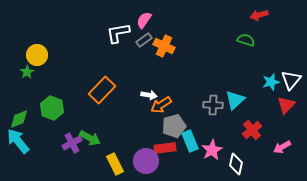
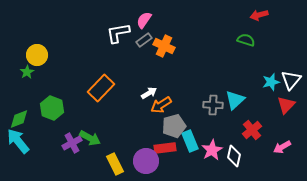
orange rectangle: moved 1 px left, 2 px up
white arrow: moved 2 px up; rotated 42 degrees counterclockwise
white diamond: moved 2 px left, 8 px up
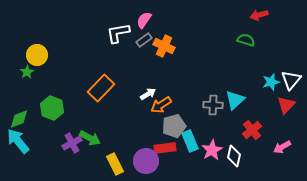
white arrow: moved 1 px left, 1 px down
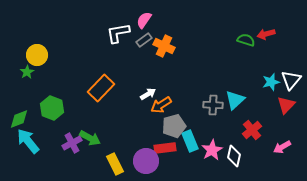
red arrow: moved 7 px right, 19 px down
cyan arrow: moved 10 px right
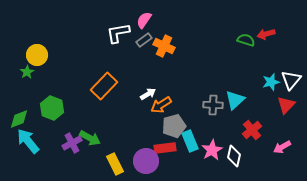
orange rectangle: moved 3 px right, 2 px up
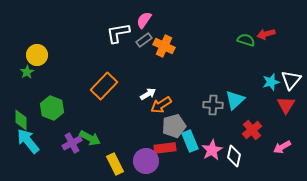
red triangle: rotated 12 degrees counterclockwise
green diamond: moved 2 px right, 1 px down; rotated 70 degrees counterclockwise
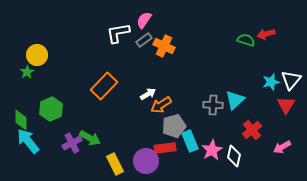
green hexagon: moved 1 px left, 1 px down; rotated 15 degrees clockwise
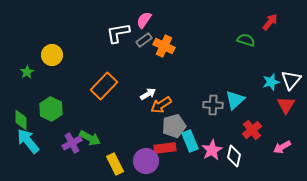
red arrow: moved 4 px right, 12 px up; rotated 144 degrees clockwise
yellow circle: moved 15 px right
green hexagon: rotated 10 degrees counterclockwise
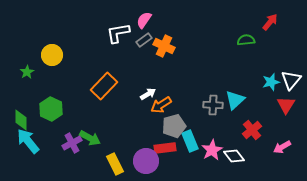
green semicircle: rotated 24 degrees counterclockwise
white diamond: rotated 50 degrees counterclockwise
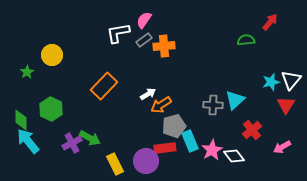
orange cross: rotated 30 degrees counterclockwise
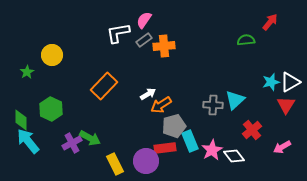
white triangle: moved 1 px left, 2 px down; rotated 20 degrees clockwise
